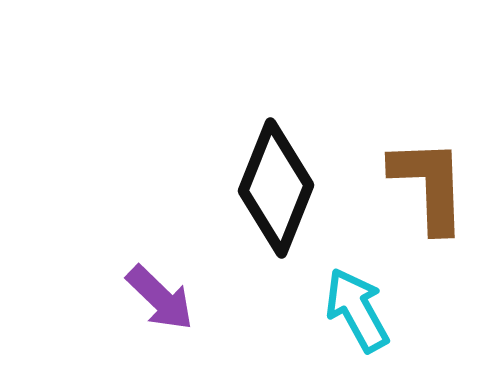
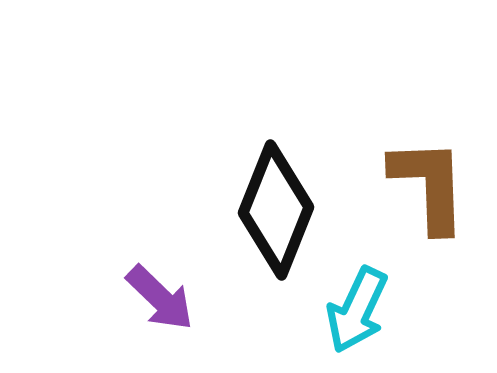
black diamond: moved 22 px down
cyan arrow: rotated 126 degrees counterclockwise
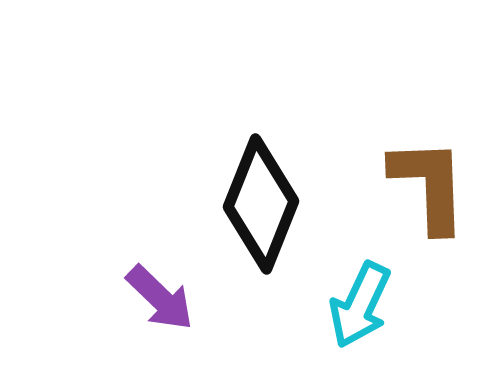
black diamond: moved 15 px left, 6 px up
cyan arrow: moved 3 px right, 5 px up
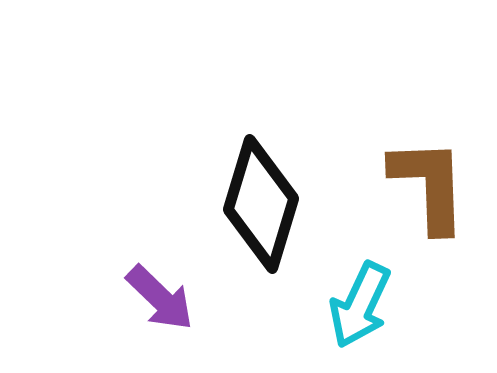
black diamond: rotated 5 degrees counterclockwise
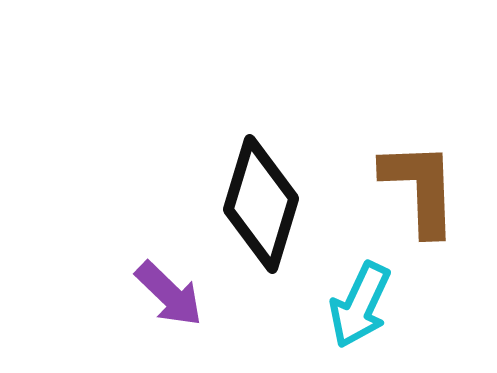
brown L-shape: moved 9 px left, 3 px down
purple arrow: moved 9 px right, 4 px up
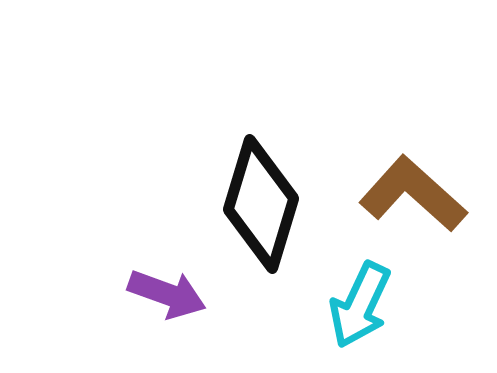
brown L-shape: moved 7 px left, 6 px down; rotated 46 degrees counterclockwise
purple arrow: moved 2 px left; rotated 24 degrees counterclockwise
